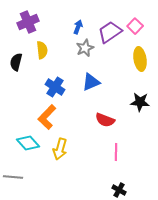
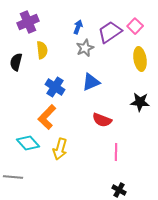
red semicircle: moved 3 px left
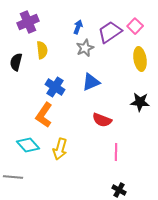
orange L-shape: moved 3 px left, 2 px up; rotated 10 degrees counterclockwise
cyan diamond: moved 2 px down
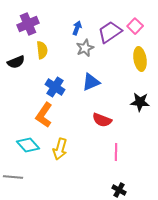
purple cross: moved 2 px down
blue arrow: moved 1 px left, 1 px down
black semicircle: rotated 126 degrees counterclockwise
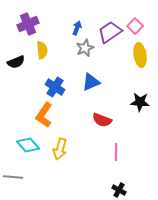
yellow ellipse: moved 4 px up
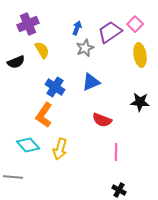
pink square: moved 2 px up
yellow semicircle: rotated 24 degrees counterclockwise
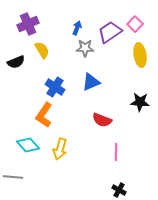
gray star: rotated 24 degrees clockwise
